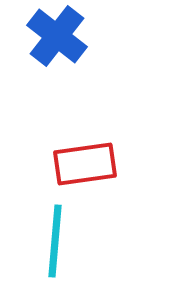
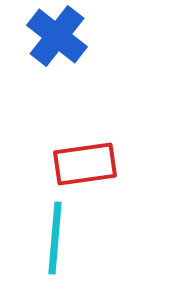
cyan line: moved 3 px up
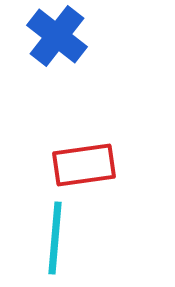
red rectangle: moved 1 px left, 1 px down
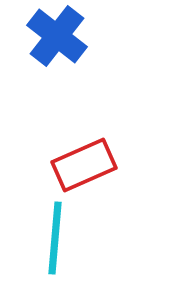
red rectangle: rotated 16 degrees counterclockwise
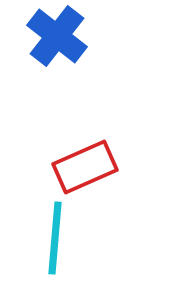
red rectangle: moved 1 px right, 2 px down
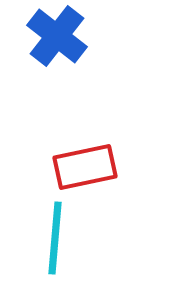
red rectangle: rotated 12 degrees clockwise
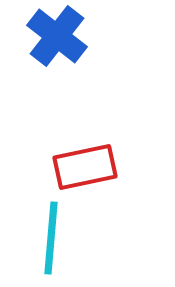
cyan line: moved 4 px left
